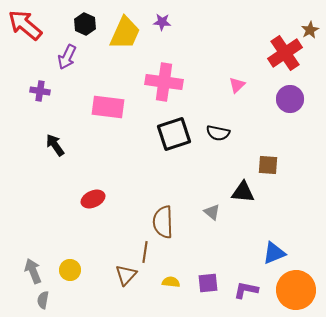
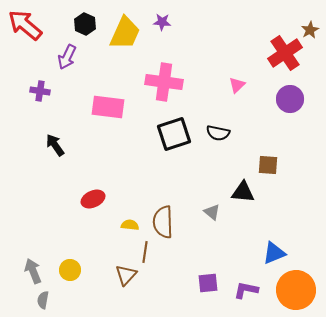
yellow semicircle: moved 41 px left, 57 px up
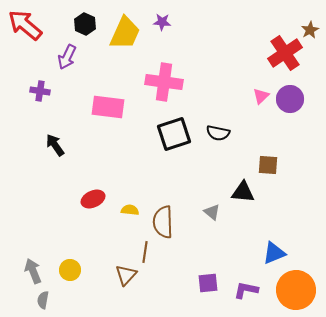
pink triangle: moved 24 px right, 11 px down
yellow semicircle: moved 15 px up
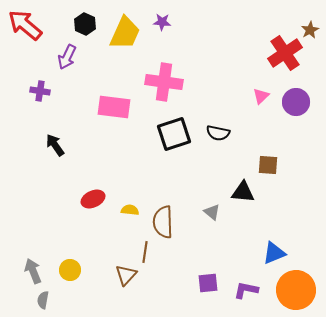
purple circle: moved 6 px right, 3 px down
pink rectangle: moved 6 px right
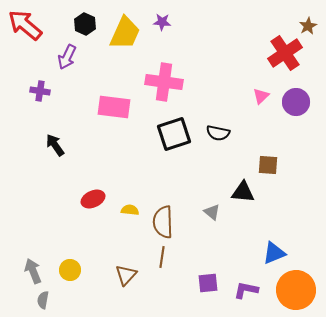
brown star: moved 2 px left, 4 px up
brown line: moved 17 px right, 5 px down
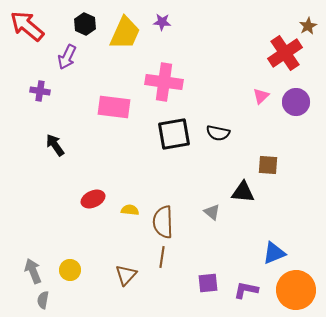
red arrow: moved 2 px right, 1 px down
black square: rotated 8 degrees clockwise
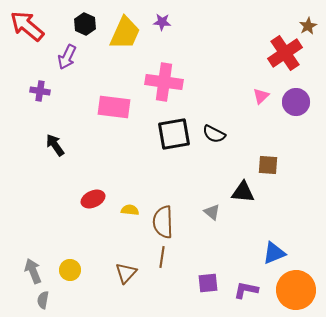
black semicircle: moved 4 px left, 1 px down; rotated 15 degrees clockwise
brown triangle: moved 2 px up
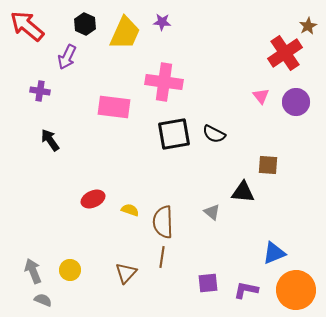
pink triangle: rotated 24 degrees counterclockwise
black arrow: moved 5 px left, 5 px up
yellow semicircle: rotated 12 degrees clockwise
gray semicircle: rotated 102 degrees clockwise
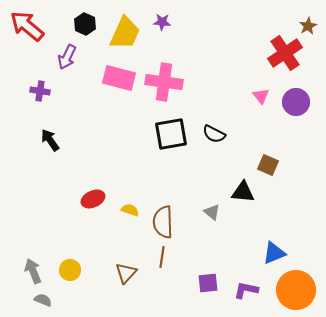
pink rectangle: moved 5 px right, 29 px up; rotated 8 degrees clockwise
black square: moved 3 px left
brown square: rotated 20 degrees clockwise
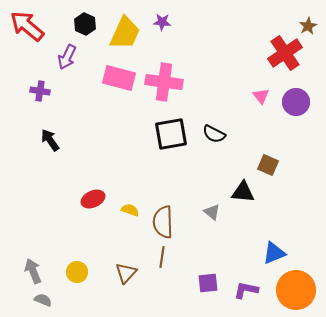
yellow circle: moved 7 px right, 2 px down
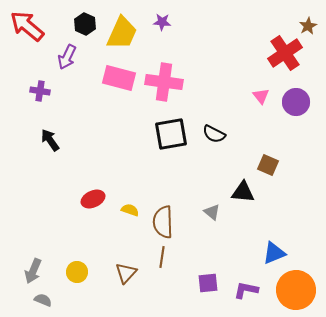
yellow trapezoid: moved 3 px left
gray arrow: rotated 135 degrees counterclockwise
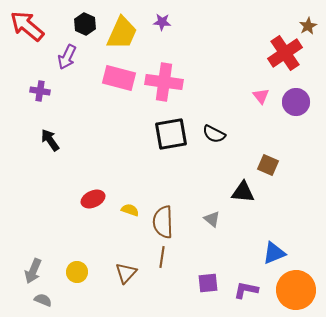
gray triangle: moved 7 px down
